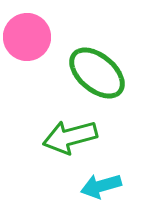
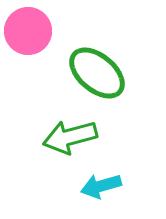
pink circle: moved 1 px right, 6 px up
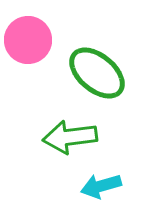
pink circle: moved 9 px down
green arrow: rotated 8 degrees clockwise
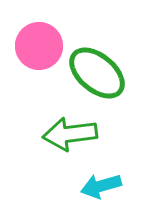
pink circle: moved 11 px right, 6 px down
green arrow: moved 3 px up
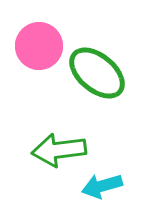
green arrow: moved 11 px left, 16 px down
cyan arrow: moved 1 px right
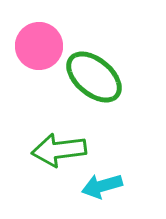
green ellipse: moved 3 px left, 4 px down
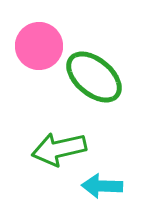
green arrow: moved 1 px up; rotated 6 degrees counterclockwise
cyan arrow: rotated 18 degrees clockwise
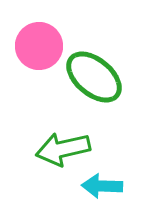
green arrow: moved 4 px right
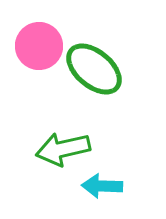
green ellipse: moved 8 px up
